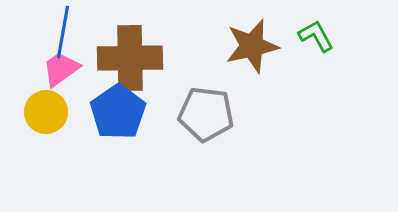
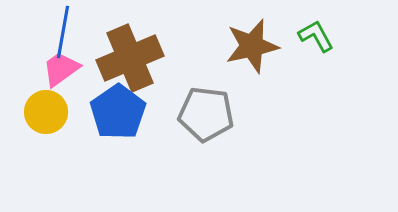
brown cross: rotated 22 degrees counterclockwise
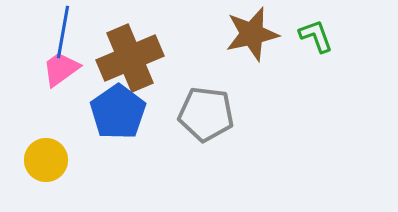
green L-shape: rotated 9 degrees clockwise
brown star: moved 12 px up
yellow circle: moved 48 px down
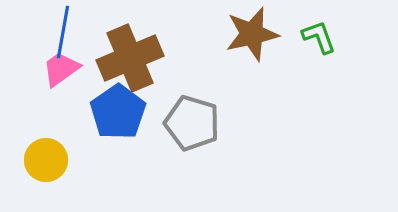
green L-shape: moved 3 px right, 1 px down
gray pentagon: moved 14 px left, 9 px down; rotated 10 degrees clockwise
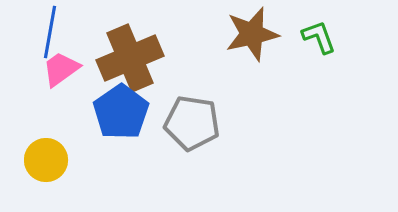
blue line: moved 13 px left
blue pentagon: moved 3 px right
gray pentagon: rotated 8 degrees counterclockwise
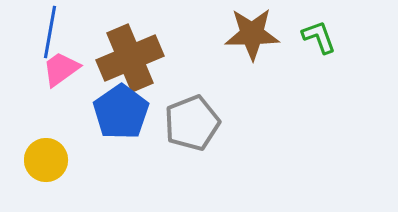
brown star: rotated 12 degrees clockwise
gray pentagon: rotated 30 degrees counterclockwise
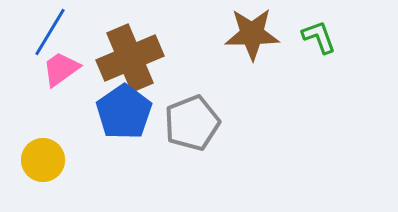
blue line: rotated 21 degrees clockwise
blue pentagon: moved 3 px right
yellow circle: moved 3 px left
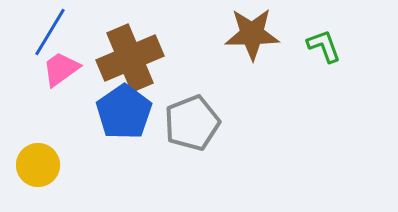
green L-shape: moved 5 px right, 9 px down
yellow circle: moved 5 px left, 5 px down
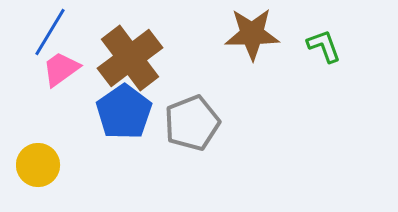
brown cross: rotated 14 degrees counterclockwise
